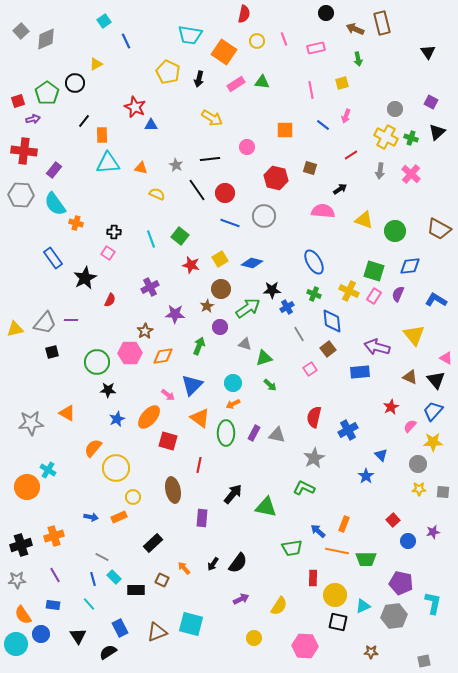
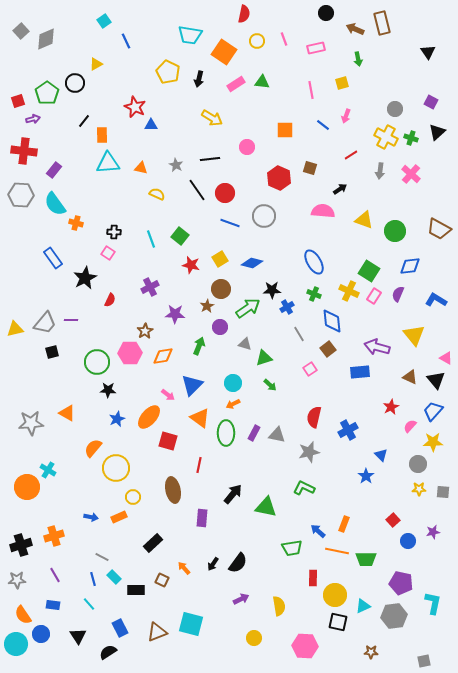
red hexagon at (276, 178): moved 3 px right; rotated 10 degrees clockwise
green square at (374, 271): moved 5 px left; rotated 15 degrees clockwise
gray star at (314, 458): moved 5 px left, 6 px up; rotated 15 degrees clockwise
yellow semicircle at (279, 606): rotated 42 degrees counterclockwise
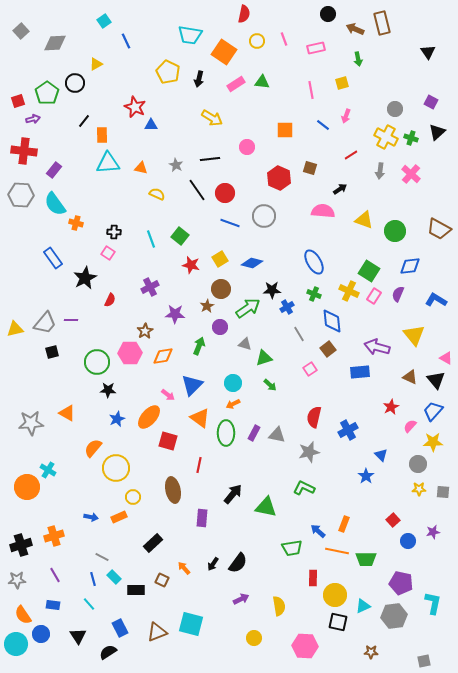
black circle at (326, 13): moved 2 px right, 1 px down
gray diamond at (46, 39): moved 9 px right, 4 px down; rotated 20 degrees clockwise
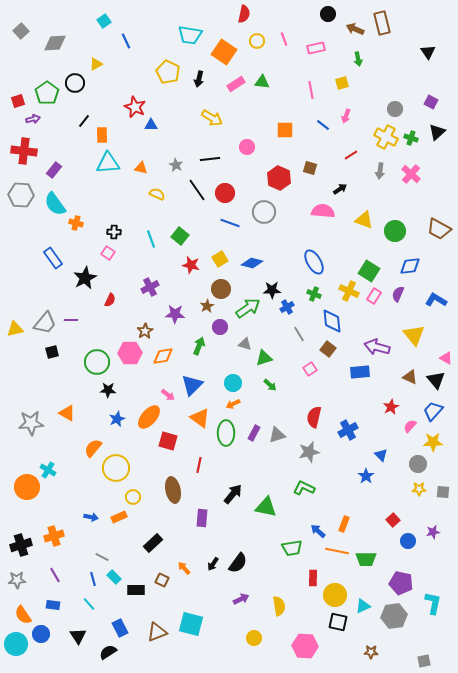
gray circle at (264, 216): moved 4 px up
brown square at (328, 349): rotated 14 degrees counterclockwise
gray triangle at (277, 435): rotated 30 degrees counterclockwise
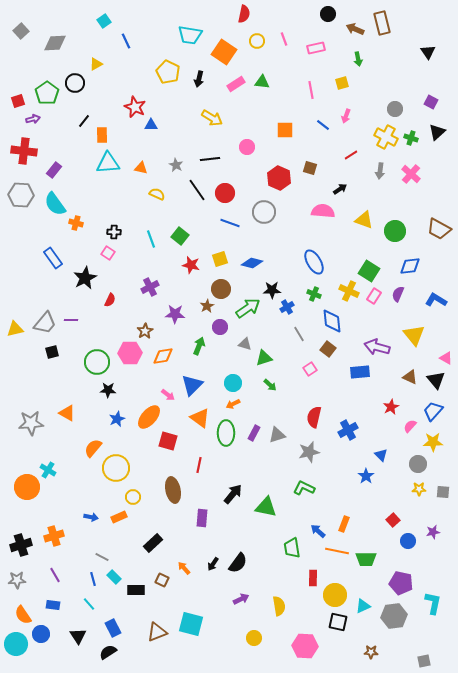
yellow square at (220, 259): rotated 14 degrees clockwise
green trapezoid at (292, 548): rotated 90 degrees clockwise
blue rectangle at (120, 628): moved 7 px left
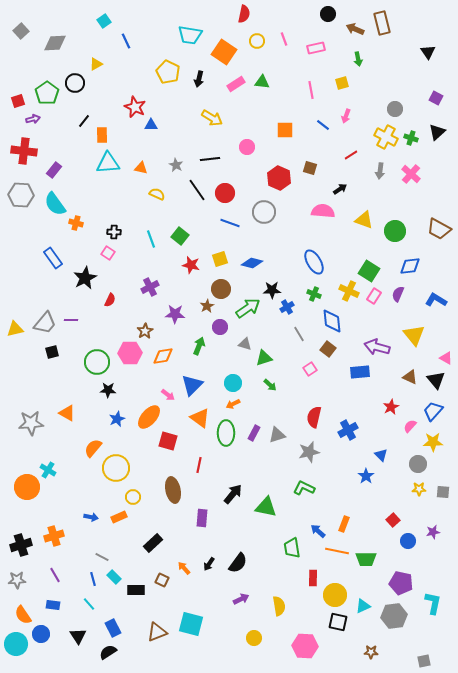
purple square at (431, 102): moved 5 px right, 4 px up
black arrow at (213, 564): moved 4 px left
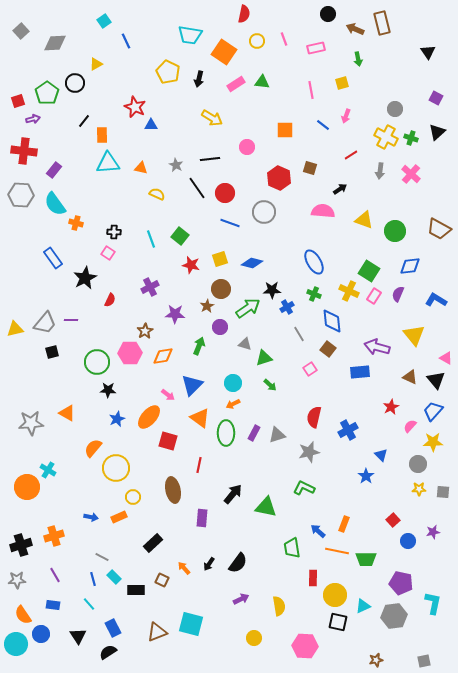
black line at (197, 190): moved 2 px up
brown star at (371, 652): moved 5 px right, 8 px down; rotated 16 degrees counterclockwise
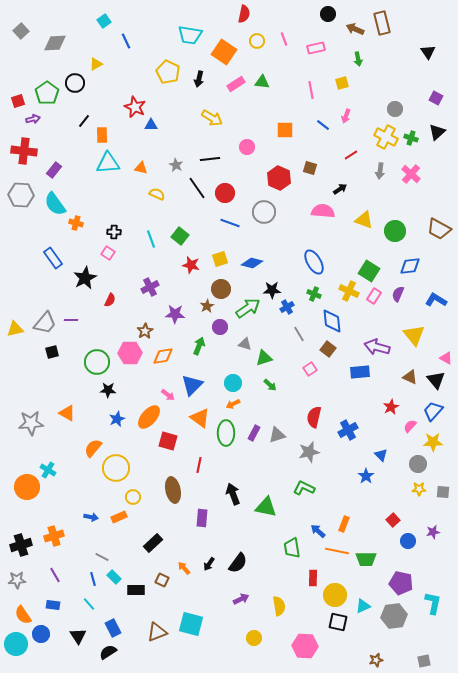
black arrow at (233, 494): rotated 60 degrees counterclockwise
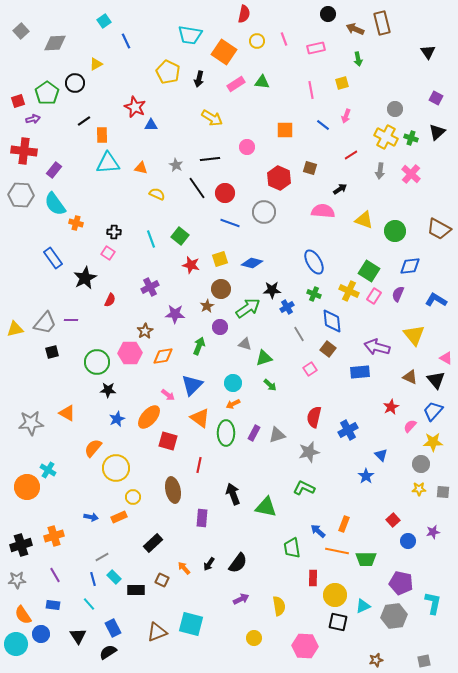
black line at (84, 121): rotated 16 degrees clockwise
gray circle at (418, 464): moved 3 px right
gray line at (102, 557): rotated 56 degrees counterclockwise
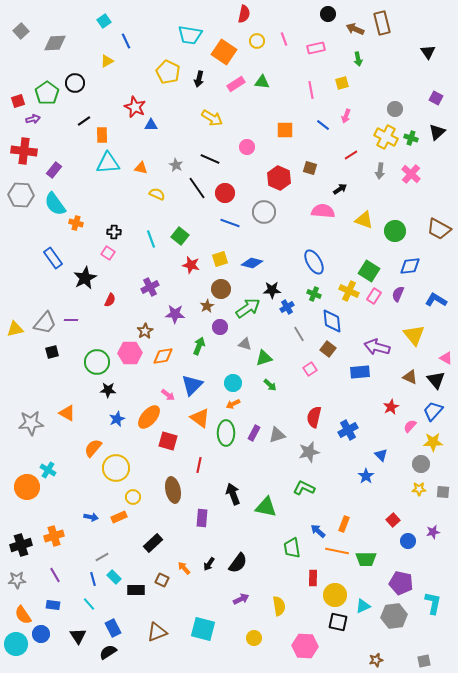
yellow triangle at (96, 64): moved 11 px right, 3 px up
black line at (210, 159): rotated 30 degrees clockwise
cyan square at (191, 624): moved 12 px right, 5 px down
